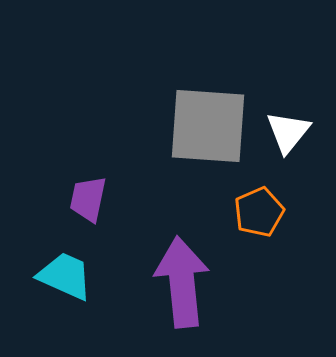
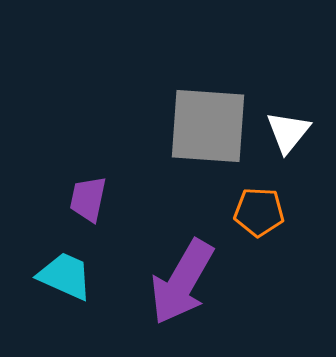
orange pentagon: rotated 27 degrees clockwise
purple arrow: rotated 144 degrees counterclockwise
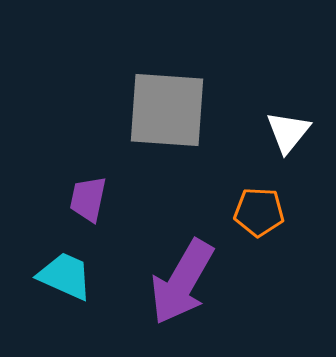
gray square: moved 41 px left, 16 px up
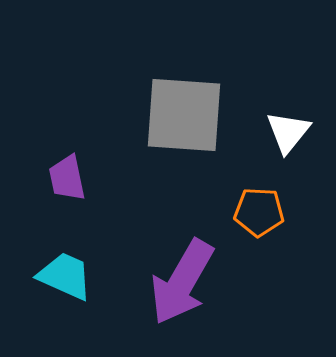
gray square: moved 17 px right, 5 px down
purple trapezoid: moved 21 px left, 21 px up; rotated 24 degrees counterclockwise
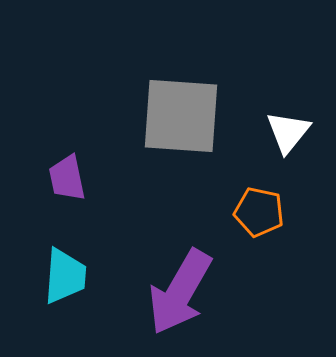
gray square: moved 3 px left, 1 px down
orange pentagon: rotated 9 degrees clockwise
cyan trapezoid: rotated 70 degrees clockwise
purple arrow: moved 2 px left, 10 px down
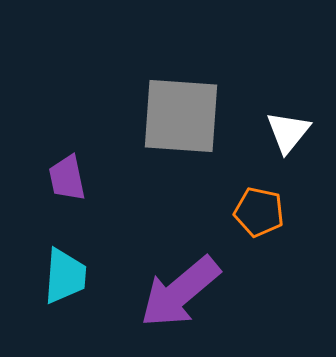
purple arrow: rotated 20 degrees clockwise
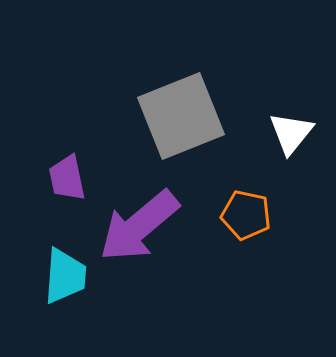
gray square: rotated 26 degrees counterclockwise
white triangle: moved 3 px right, 1 px down
orange pentagon: moved 13 px left, 3 px down
purple arrow: moved 41 px left, 66 px up
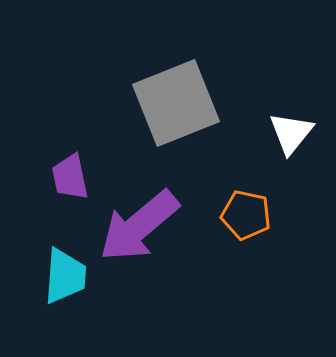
gray square: moved 5 px left, 13 px up
purple trapezoid: moved 3 px right, 1 px up
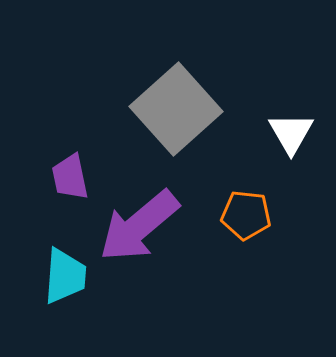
gray square: moved 6 px down; rotated 20 degrees counterclockwise
white triangle: rotated 9 degrees counterclockwise
orange pentagon: rotated 6 degrees counterclockwise
